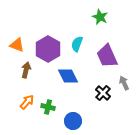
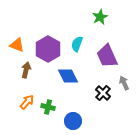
green star: rotated 21 degrees clockwise
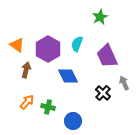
orange triangle: rotated 14 degrees clockwise
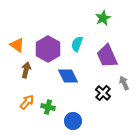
green star: moved 3 px right, 1 px down
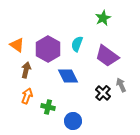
purple trapezoid: rotated 30 degrees counterclockwise
gray arrow: moved 3 px left, 2 px down
orange arrow: moved 6 px up; rotated 21 degrees counterclockwise
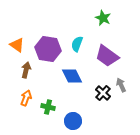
green star: rotated 21 degrees counterclockwise
purple hexagon: rotated 20 degrees counterclockwise
blue diamond: moved 4 px right
orange arrow: moved 1 px left, 2 px down
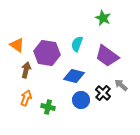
purple hexagon: moved 1 px left, 4 px down
blue diamond: moved 2 px right; rotated 50 degrees counterclockwise
gray arrow: rotated 24 degrees counterclockwise
blue circle: moved 8 px right, 21 px up
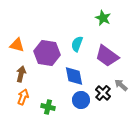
orange triangle: rotated 21 degrees counterclockwise
brown arrow: moved 5 px left, 4 px down
blue diamond: rotated 65 degrees clockwise
orange arrow: moved 3 px left, 1 px up
